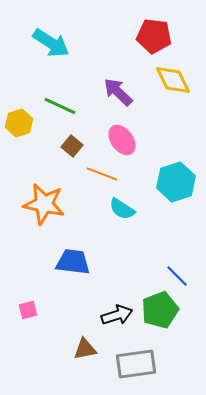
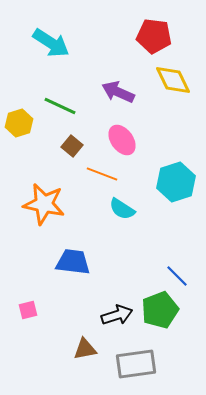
purple arrow: rotated 20 degrees counterclockwise
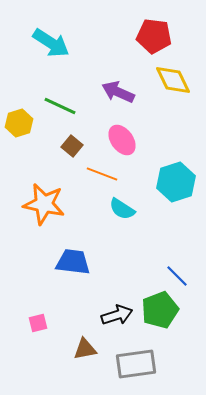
pink square: moved 10 px right, 13 px down
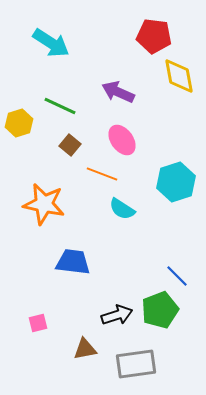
yellow diamond: moved 6 px right, 4 px up; rotated 15 degrees clockwise
brown square: moved 2 px left, 1 px up
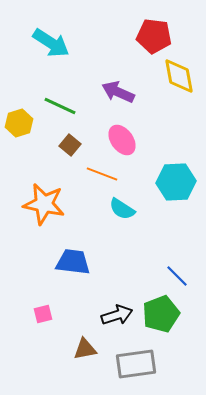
cyan hexagon: rotated 15 degrees clockwise
green pentagon: moved 1 px right, 4 px down
pink square: moved 5 px right, 9 px up
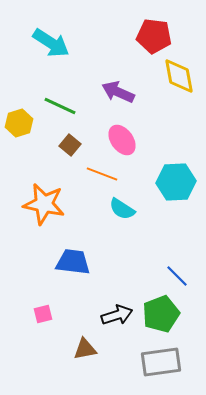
gray rectangle: moved 25 px right, 2 px up
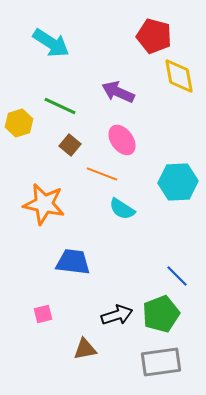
red pentagon: rotated 8 degrees clockwise
cyan hexagon: moved 2 px right
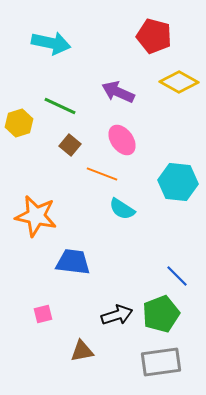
cyan arrow: rotated 21 degrees counterclockwise
yellow diamond: moved 6 px down; rotated 51 degrees counterclockwise
cyan hexagon: rotated 9 degrees clockwise
orange star: moved 8 px left, 12 px down
brown triangle: moved 3 px left, 2 px down
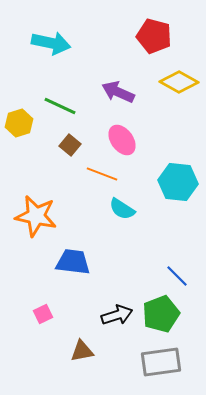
pink square: rotated 12 degrees counterclockwise
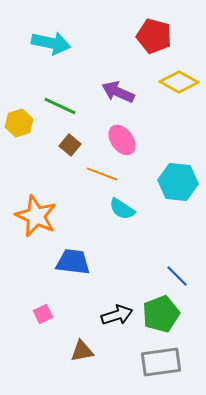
orange star: rotated 12 degrees clockwise
